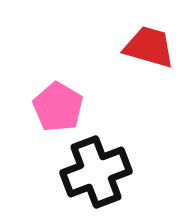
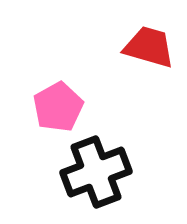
pink pentagon: rotated 12 degrees clockwise
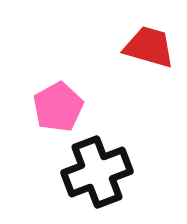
black cross: moved 1 px right
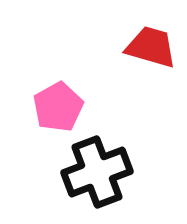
red trapezoid: moved 2 px right
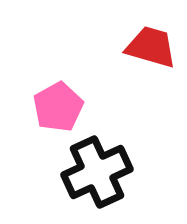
black cross: rotated 4 degrees counterclockwise
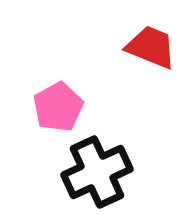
red trapezoid: rotated 6 degrees clockwise
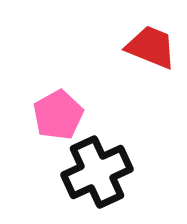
pink pentagon: moved 8 px down
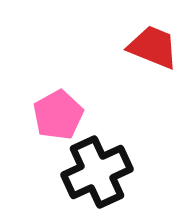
red trapezoid: moved 2 px right
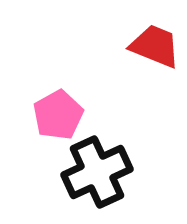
red trapezoid: moved 2 px right, 1 px up
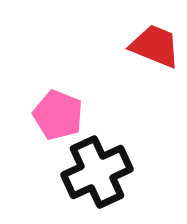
pink pentagon: rotated 21 degrees counterclockwise
